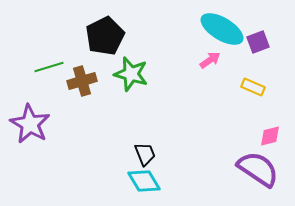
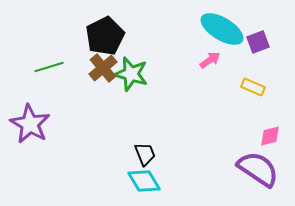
brown cross: moved 21 px right, 13 px up; rotated 24 degrees counterclockwise
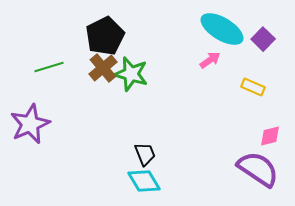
purple square: moved 5 px right, 3 px up; rotated 25 degrees counterclockwise
purple star: rotated 18 degrees clockwise
